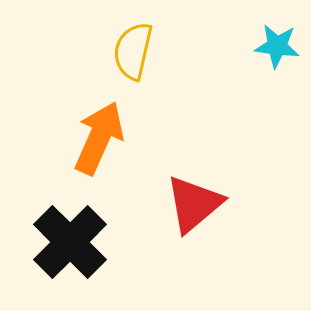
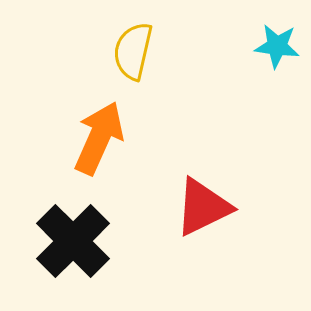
red triangle: moved 9 px right, 3 px down; rotated 14 degrees clockwise
black cross: moved 3 px right, 1 px up
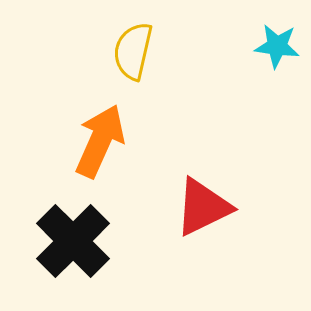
orange arrow: moved 1 px right, 3 px down
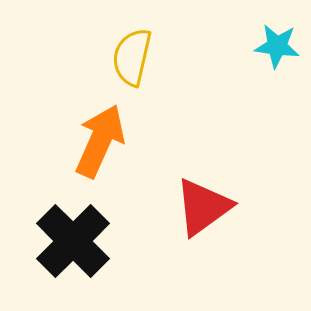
yellow semicircle: moved 1 px left, 6 px down
red triangle: rotated 10 degrees counterclockwise
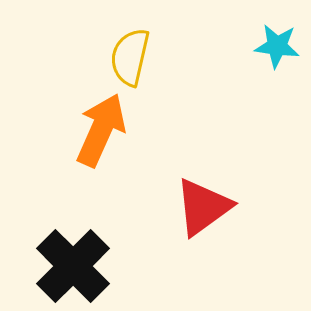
yellow semicircle: moved 2 px left
orange arrow: moved 1 px right, 11 px up
black cross: moved 25 px down
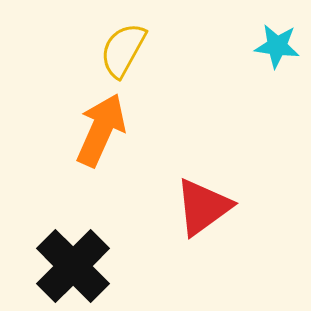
yellow semicircle: moved 7 px left, 7 px up; rotated 16 degrees clockwise
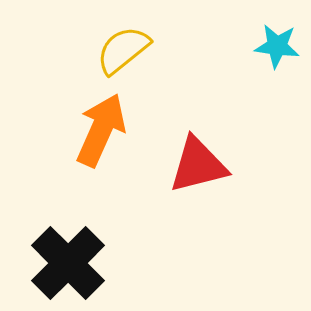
yellow semicircle: rotated 22 degrees clockwise
red triangle: moved 5 px left, 42 px up; rotated 22 degrees clockwise
black cross: moved 5 px left, 3 px up
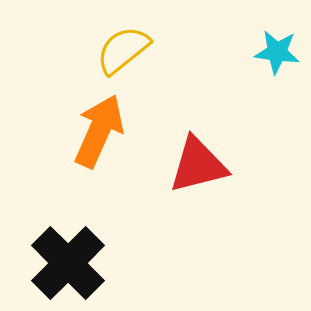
cyan star: moved 6 px down
orange arrow: moved 2 px left, 1 px down
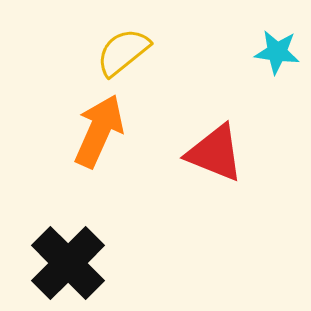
yellow semicircle: moved 2 px down
red triangle: moved 17 px right, 12 px up; rotated 36 degrees clockwise
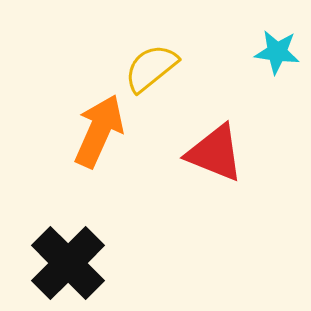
yellow semicircle: moved 28 px right, 16 px down
